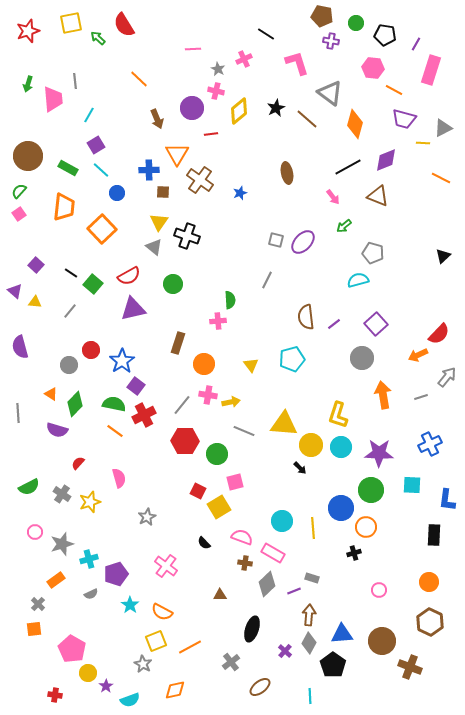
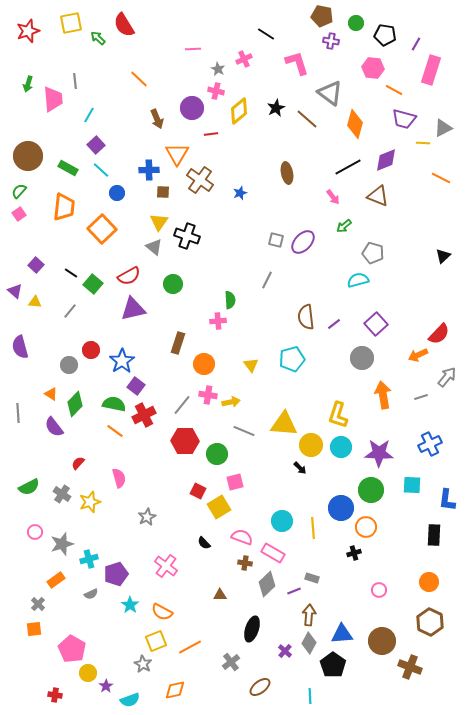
purple square at (96, 145): rotated 12 degrees counterclockwise
purple semicircle at (57, 430): moved 3 px left, 3 px up; rotated 35 degrees clockwise
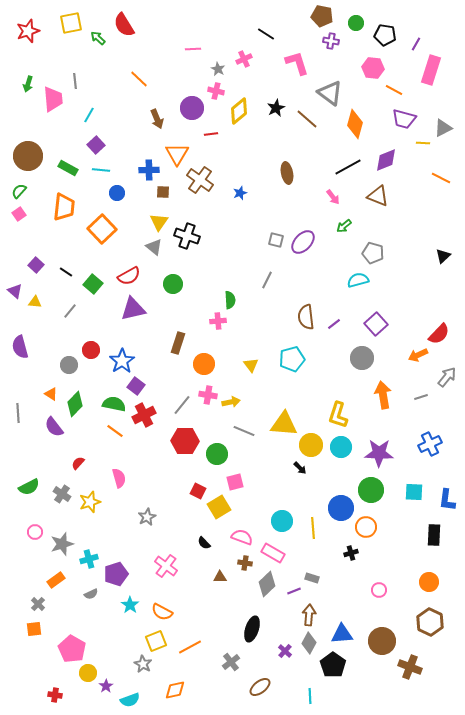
cyan line at (101, 170): rotated 36 degrees counterclockwise
black line at (71, 273): moved 5 px left, 1 px up
cyan square at (412, 485): moved 2 px right, 7 px down
black cross at (354, 553): moved 3 px left
brown triangle at (220, 595): moved 18 px up
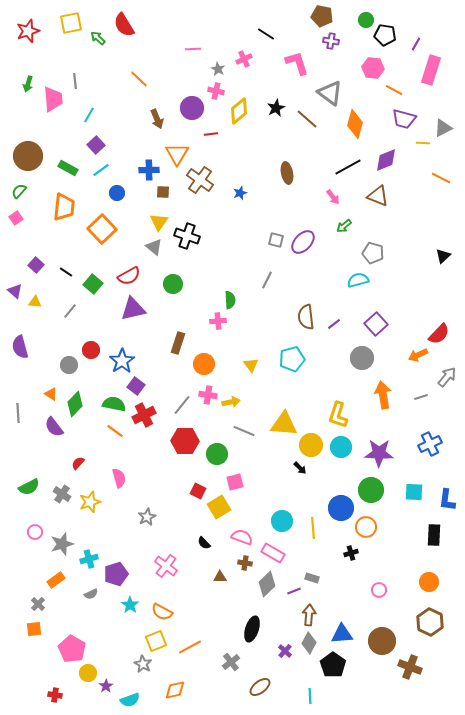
green circle at (356, 23): moved 10 px right, 3 px up
cyan line at (101, 170): rotated 42 degrees counterclockwise
pink square at (19, 214): moved 3 px left, 4 px down
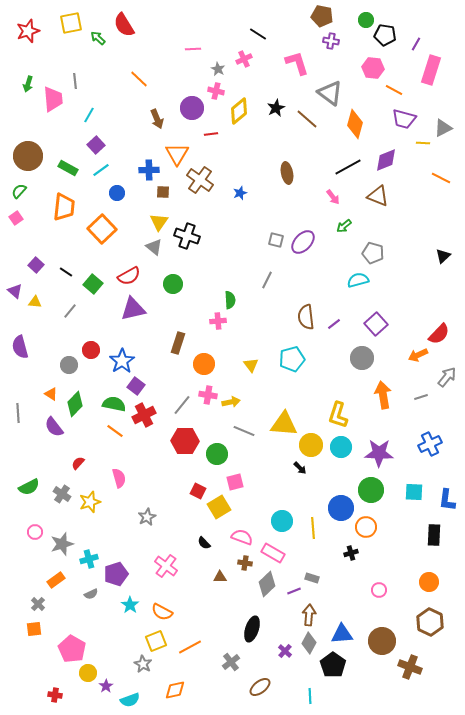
black line at (266, 34): moved 8 px left
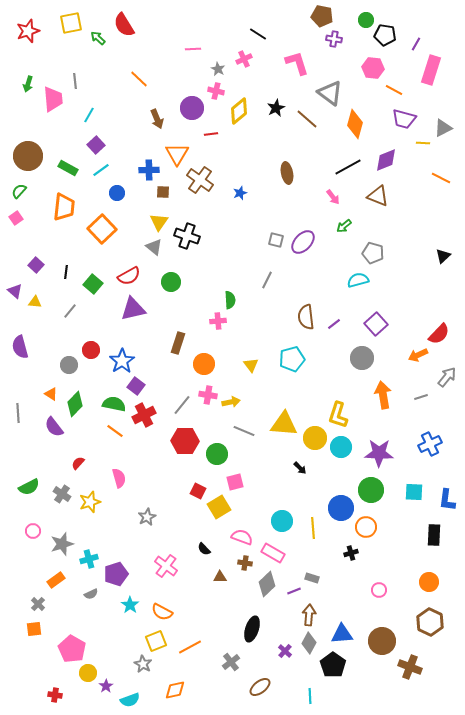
purple cross at (331, 41): moved 3 px right, 2 px up
black line at (66, 272): rotated 64 degrees clockwise
green circle at (173, 284): moved 2 px left, 2 px up
yellow circle at (311, 445): moved 4 px right, 7 px up
pink circle at (35, 532): moved 2 px left, 1 px up
black semicircle at (204, 543): moved 6 px down
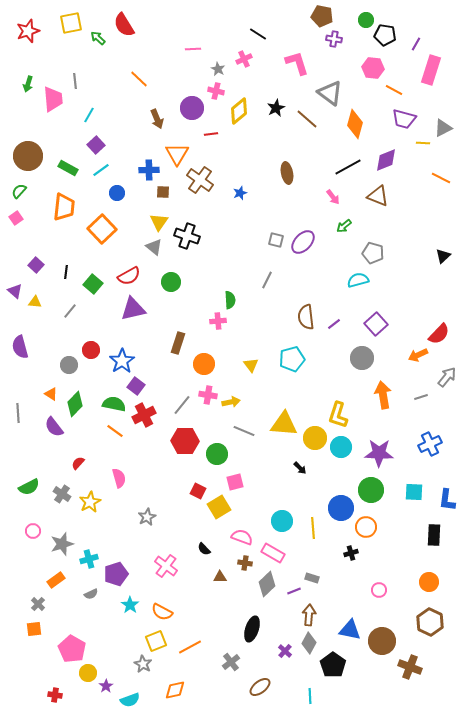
yellow star at (90, 502): rotated 10 degrees counterclockwise
blue triangle at (342, 634): moved 8 px right, 4 px up; rotated 15 degrees clockwise
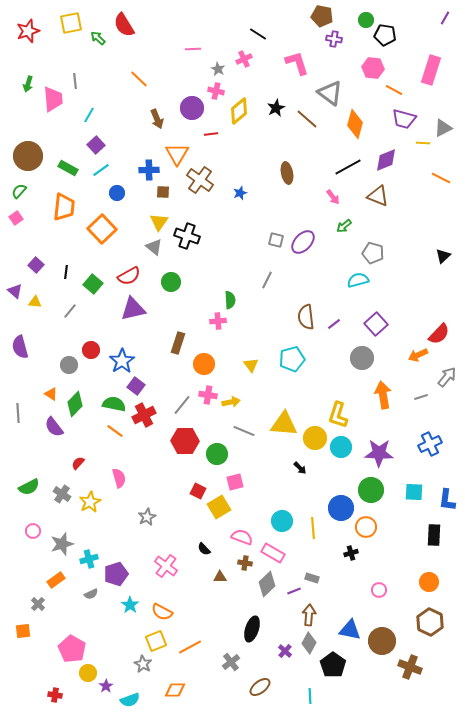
purple line at (416, 44): moved 29 px right, 26 px up
orange square at (34, 629): moved 11 px left, 2 px down
orange diamond at (175, 690): rotated 10 degrees clockwise
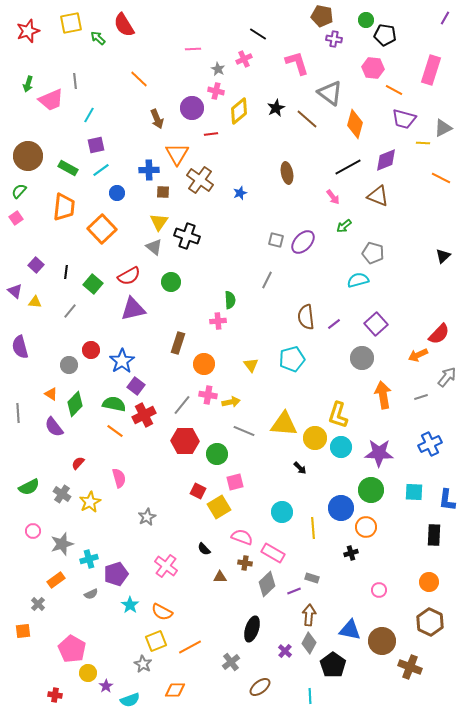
pink trapezoid at (53, 99): moved 2 px left, 1 px down; rotated 72 degrees clockwise
purple square at (96, 145): rotated 30 degrees clockwise
cyan circle at (282, 521): moved 9 px up
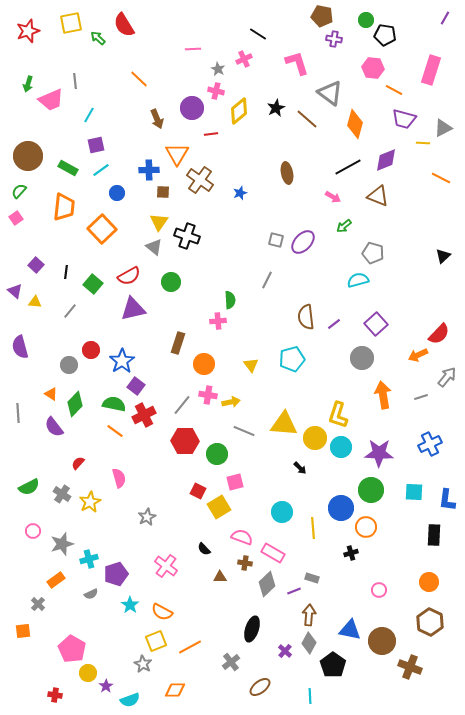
pink arrow at (333, 197): rotated 21 degrees counterclockwise
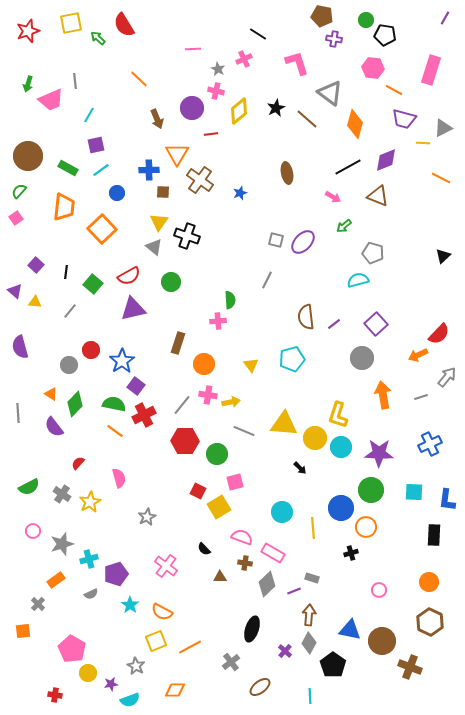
gray star at (143, 664): moved 7 px left, 2 px down
purple star at (106, 686): moved 5 px right, 2 px up; rotated 24 degrees clockwise
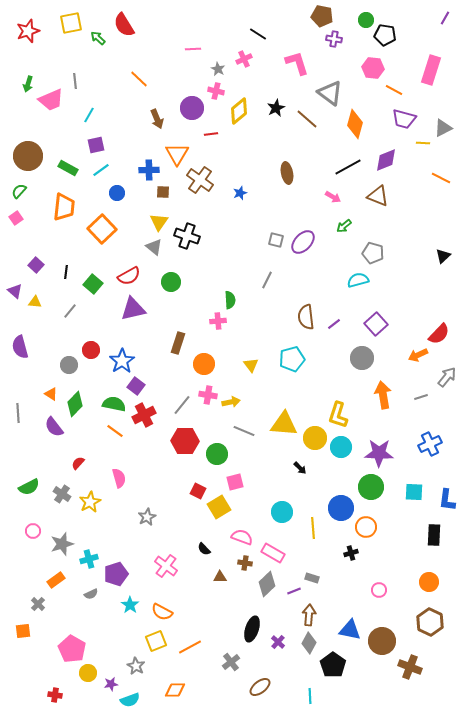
green circle at (371, 490): moved 3 px up
purple cross at (285, 651): moved 7 px left, 9 px up
